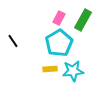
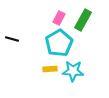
black line: moved 1 px left, 2 px up; rotated 40 degrees counterclockwise
cyan star: rotated 10 degrees clockwise
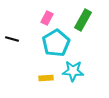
pink rectangle: moved 12 px left
cyan pentagon: moved 3 px left
yellow rectangle: moved 4 px left, 9 px down
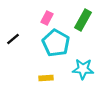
black line: moved 1 px right; rotated 56 degrees counterclockwise
cyan pentagon: rotated 12 degrees counterclockwise
cyan star: moved 10 px right, 2 px up
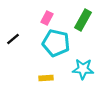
cyan pentagon: rotated 16 degrees counterclockwise
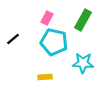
cyan pentagon: moved 2 px left, 1 px up
cyan star: moved 6 px up
yellow rectangle: moved 1 px left, 1 px up
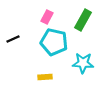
pink rectangle: moved 1 px up
black line: rotated 16 degrees clockwise
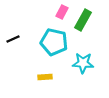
pink rectangle: moved 15 px right, 5 px up
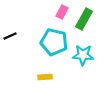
green rectangle: moved 1 px right, 1 px up
black line: moved 3 px left, 3 px up
cyan star: moved 8 px up
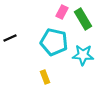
green rectangle: moved 1 px left; rotated 60 degrees counterclockwise
black line: moved 2 px down
yellow rectangle: rotated 72 degrees clockwise
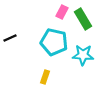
yellow rectangle: rotated 40 degrees clockwise
